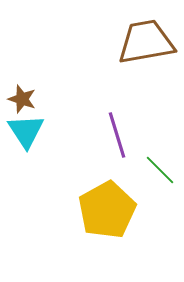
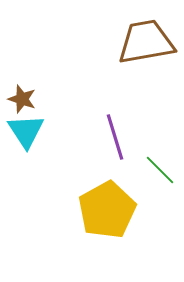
purple line: moved 2 px left, 2 px down
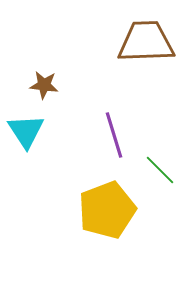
brown trapezoid: rotated 8 degrees clockwise
brown star: moved 22 px right, 14 px up; rotated 12 degrees counterclockwise
purple line: moved 1 px left, 2 px up
yellow pentagon: rotated 8 degrees clockwise
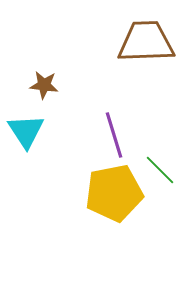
yellow pentagon: moved 7 px right, 17 px up; rotated 10 degrees clockwise
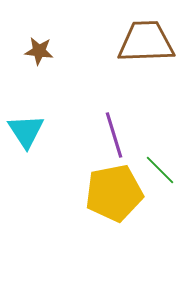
brown star: moved 5 px left, 34 px up
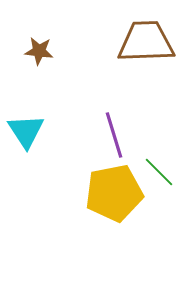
green line: moved 1 px left, 2 px down
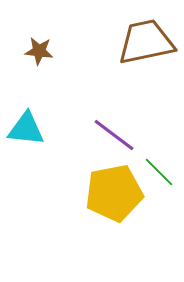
brown trapezoid: rotated 10 degrees counterclockwise
cyan triangle: moved 2 px up; rotated 51 degrees counterclockwise
purple line: rotated 36 degrees counterclockwise
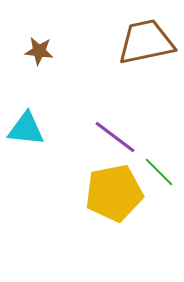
purple line: moved 1 px right, 2 px down
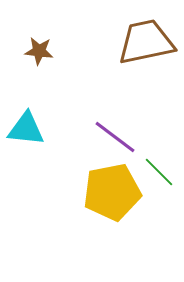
yellow pentagon: moved 2 px left, 1 px up
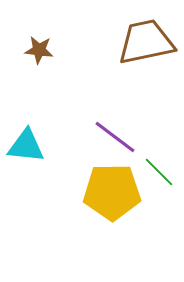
brown star: moved 1 px up
cyan triangle: moved 17 px down
yellow pentagon: rotated 10 degrees clockwise
